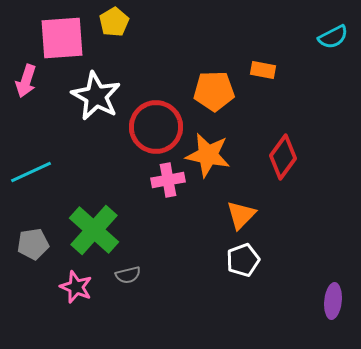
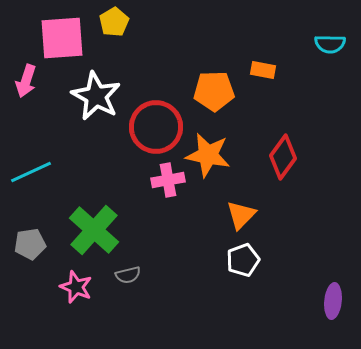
cyan semicircle: moved 3 px left, 7 px down; rotated 28 degrees clockwise
gray pentagon: moved 3 px left
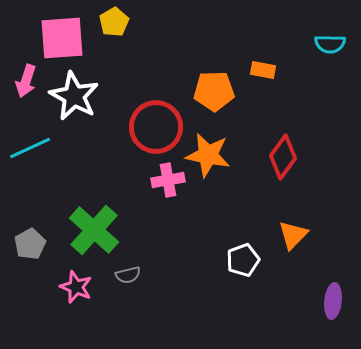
white star: moved 22 px left
cyan line: moved 1 px left, 24 px up
orange triangle: moved 52 px right, 20 px down
gray pentagon: rotated 20 degrees counterclockwise
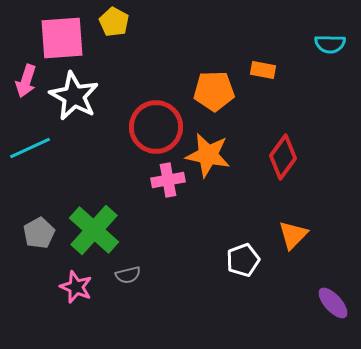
yellow pentagon: rotated 12 degrees counterclockwise
gray pentagon: moved 9 px right, 11 px up
purple ellipse: moved 2 px down; rotated 48 degrees counterclockwise
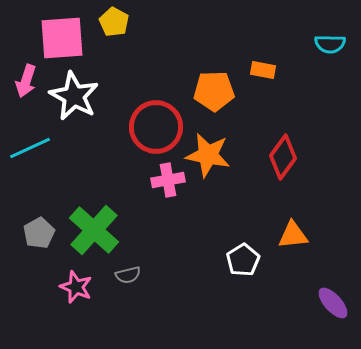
orange triangle: rotated 40 degrees clockwise
white pentagon: rotated 12 degrees counterclockwise
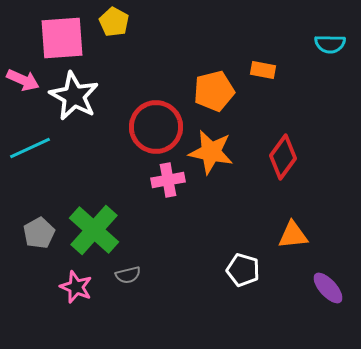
pink arrow: moved 3 px left, 1 px up; rotated 84 degrees counterclockwise
orange pentagon: rotated 12 degrees counterclockwise
orange star: moved 3 px right, 3 px up
white pentagon: moved 10 px down; rotated 24 degrees counterclockwise
purple ellipse: moved 5 px left, 15 px up
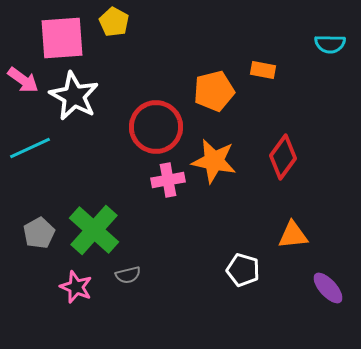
pink arrow: rotated 12 degrees clockwise
orange star: moved 3 px right, 9 px down
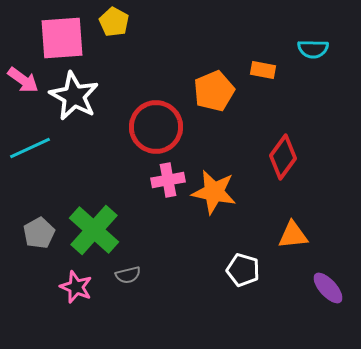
cyan semicircle: moved 17 px left, 5 px down
orange pentagon: rotated 9 degrees counterclockwise
orange star: moved 31 px down
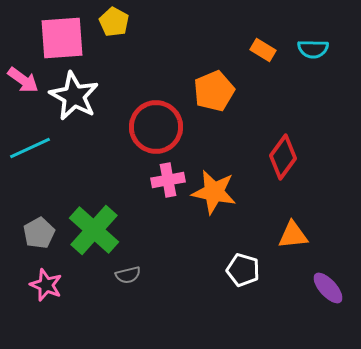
orange rectangle: moved 20 px up; rotated 20 degrees clockwise
pink star: moved 30 px left, 2 px up
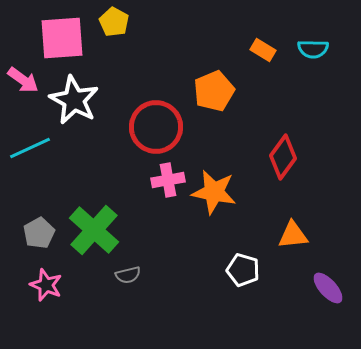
white star: moved 4 px down
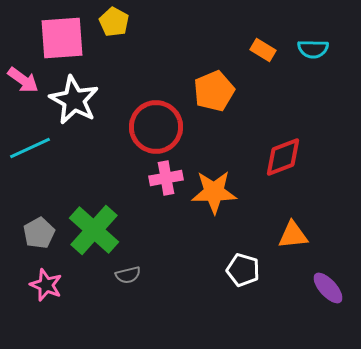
red diamond: rotated 33 degrees clockwise
pink cross: moved 2 px left, 2 px up
orange star: rotated 12 degrees counterclockwise
